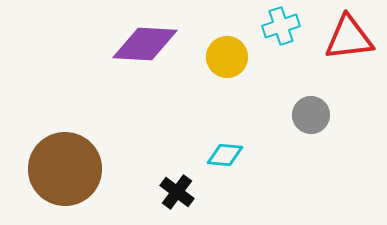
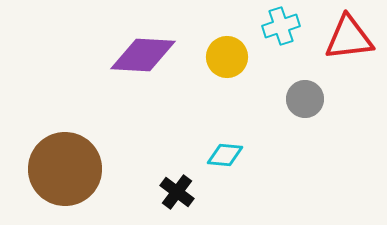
purple diamond: moved 2 px left, 11 px down
gray circle: moved 6 px left, 16 px up
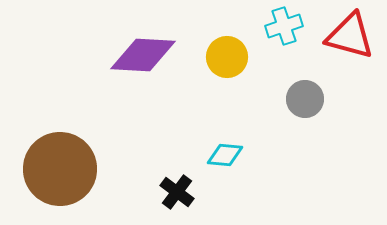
cyan cross: moved 3 px right
red triangle: moved 1 px right, 2 px up; rotated 22 degrees clockwise
brown circle: moved 5 px left
